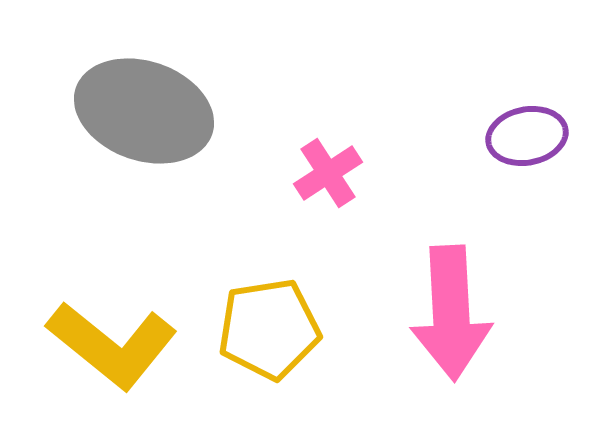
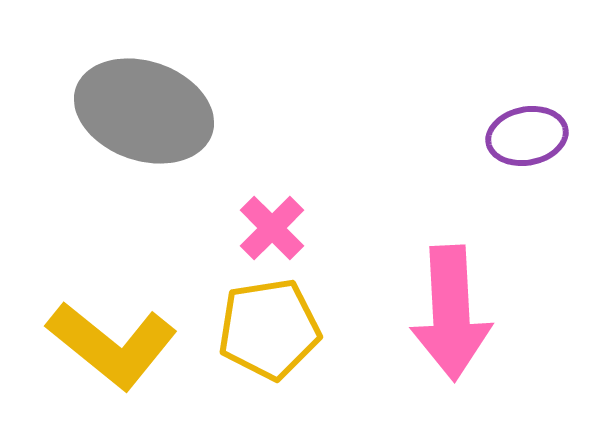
pink cross: moved 56 px left, 55 px down; rotated 12 degrees counterclockwise
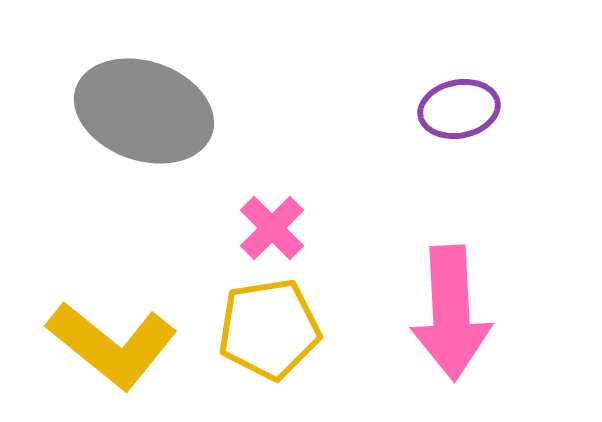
purple ellipse: moved 68 px left, 27 px up
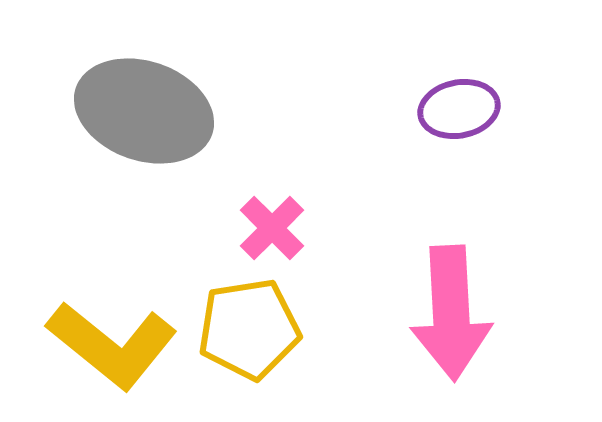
yellow pentagon: moved 20 px left
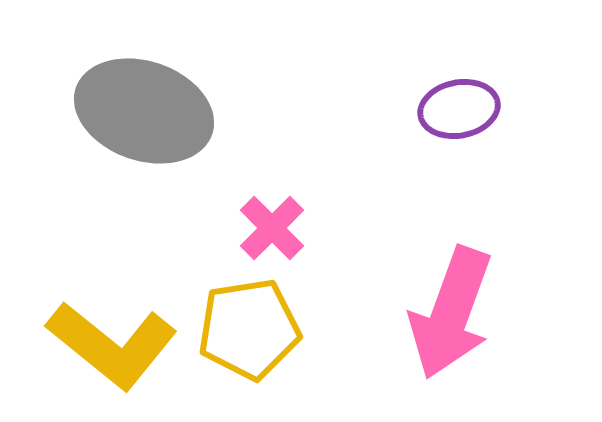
pink arrow: rotated 23 degrees clockwise
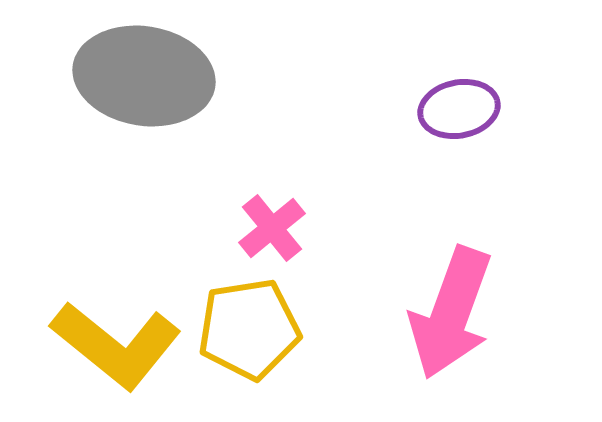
gray ellipse: moved 35 px up; rotated 10 degrees counterclockwise
pink cross: rotated 6 degrees clockwise
yellow L-shape: moved 4 px right
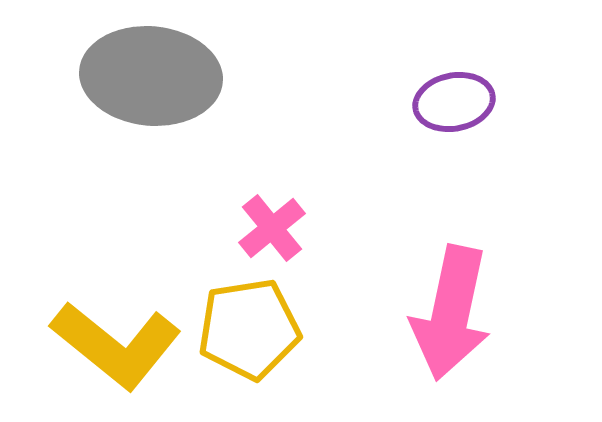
gray ellipse: moved 7 px right; rotated 4 degrees counterclockwise
purple ellipse: moved 5 px left, 7 px up
pink arrow: rotated 8 degrees counterclockwise
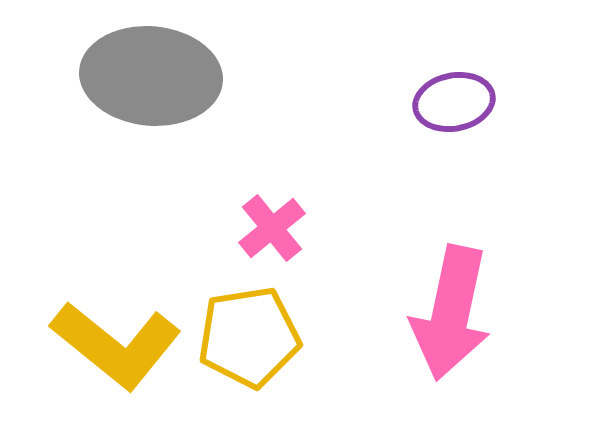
yellow pentagon: moved 8 px down
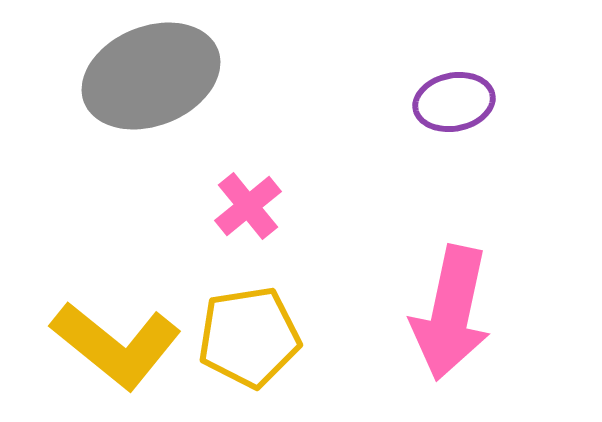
gray ellipse: rotated 27 degrees counterclockwise
pink cross: moved 24 px left, 22 px up
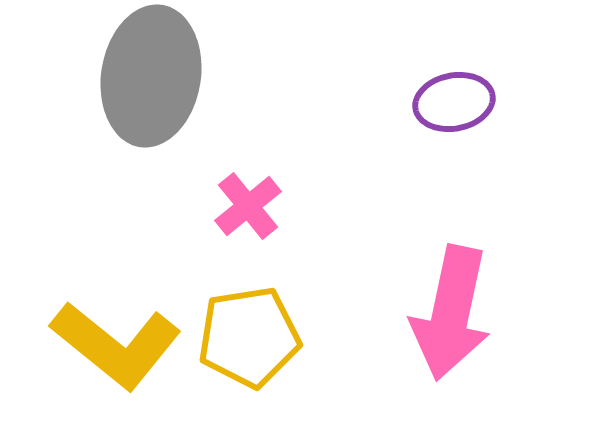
gray ellipse: rotated 59 degrees counterclockwise
